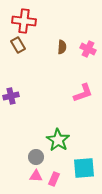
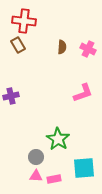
green star: moved 1 px up
pink rectangle: rotated 56 degrees clockwise
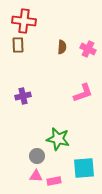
brown rectangle: rotated 28 degrees clockwise
purple cross: moved 12 px right
green star: rotated 20 degrees counterclockwise
gray circle: moved 1 px right, 1 px up
pink rectangle: moved 2 px down
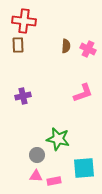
brown semicircle: moved 4 px right, 1 px up
gray circle: moved 1 px up
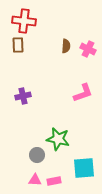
pink triangle: moved 1 px left, 4 px down
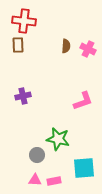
pink L-shape: moved 8 px down
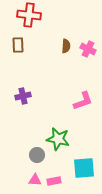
red cross: moved 5 px right, 6 px up
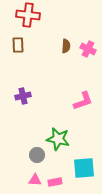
red cross: moved 1 px left
pink rectangle: moved 1 px right, 1 px down
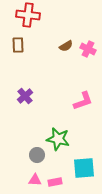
brown semicircle: rotated 56 degrees clockwise
purple cross: moved 2 px right; rotated 28 degrees counterclockwise
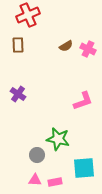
red cross: rotated 30 degrees counterclockwise
purple cross: moved 7 px left, 2 px up; rotated 14 degrees counterclockwise
